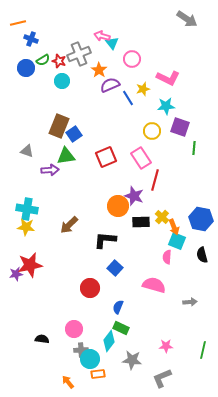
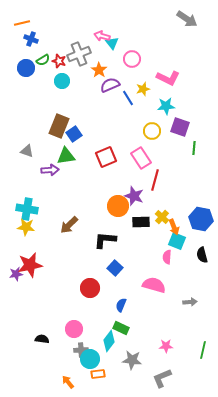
orange line at (18, 23): moved 4 px right
blue semicircle at (118, 307): moved 3 px right, 2 px up
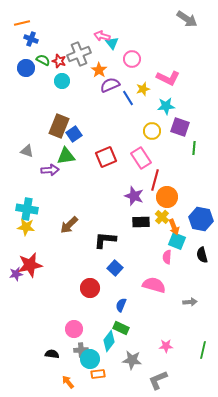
green semicircle at (43, 60): rotated 120 degrees counterclockwise
orange circle at (118, 206): moved 49 px right, 9 px up
black semicircle at (42, 339): moved 10 px right, 15 px down
gray L-shape at (162, 378): moved 4 px left, 2 px down
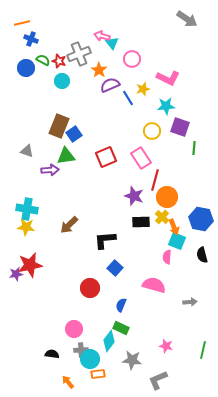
black L-shape at (105, 240): rotated 10 degrees counterclockwise
pink star at (166, 346): rotated 16 degrees clockwise
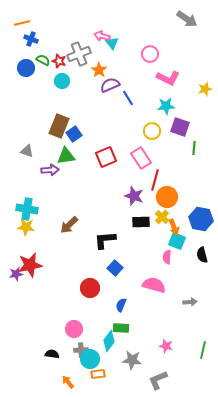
pink circle at (132, 59): moved 18 px right, 5 px up
yellow star at (143, 89): moved 62 px right
green rectangle at (121, 328): rotated 21 degrees counterclockwise
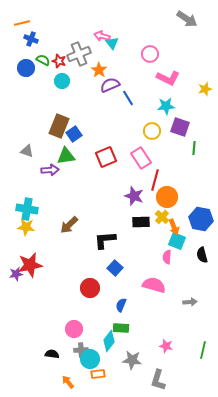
gray L-shape at (158, 380): rotated 50 degrees counterclockwise
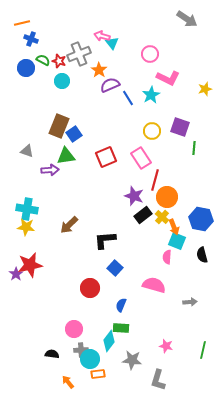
cyan star at (166, 106): moved 15 px left, 11 px up; rotated 24 degrees counterclockwise
black rectangle at (141, 222): moved 2 px right, 7 px up; rotated 36 degrees counterclockwise
purple star at (16, 274): rotated 24 degrees counterclockwise
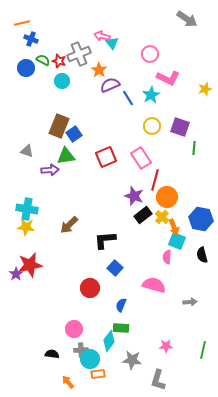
yellow circle at (152, 131): moved 5 px up
pink star at (166, 346): rotated 16 degrees counterclockwise
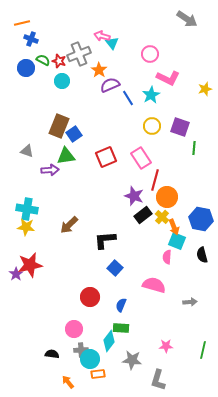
red circle at (90, 288): moved 9 px down
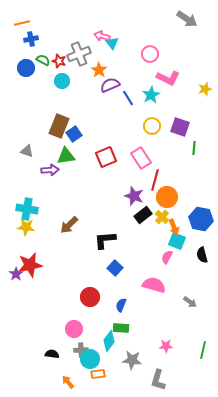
blue cross at (31, 39): rotated 32 degrees counterclockwise
pink semicircle at (167, 257): rotated 24 degrees clockwise
gray arrow at (190, 302): rotated 40 degrees clockwise
